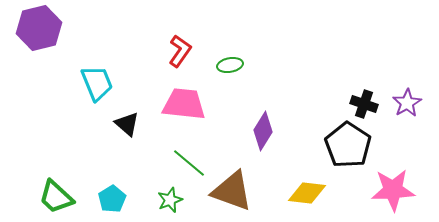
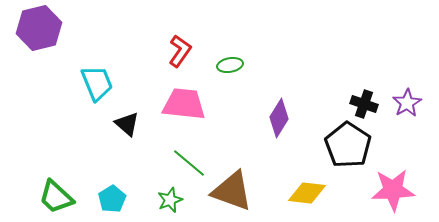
purple diamond: moved 16 px right, 13 px up
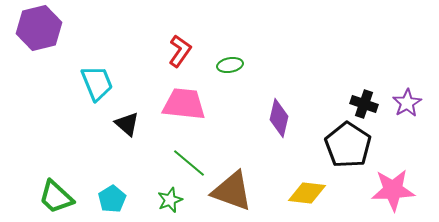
purple diamond: rotated 18 degrees counterclockwise
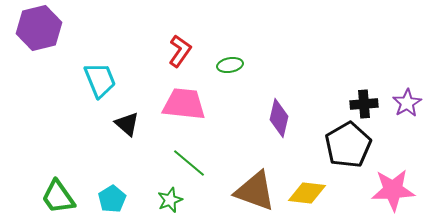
cyan trapezoid: moved 3 px right, 3 px up
black cross: rotated 24 degrees counterclockwise
black pentagon: rotated 9 degrees clockwise
brown triangle: moved 23 px right
green trapezoid: moved 2 px right; rotated 12 degrees clockwise
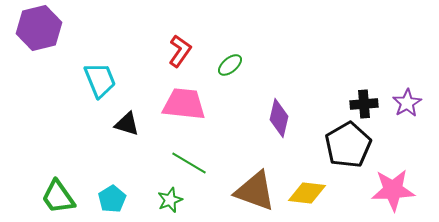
green ellipse: rotated 30 degrees counterclockwise
black triangle: rotated 24 degrees counterclockwise
green line: rotated 9 degrees counterclockwise
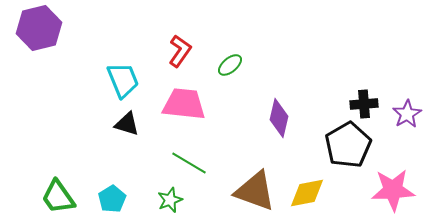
cyan trapezoid: moved 23 px right
purple star: moved 11 px down
yellow diamond: rotated 18 degrees counterclockwise
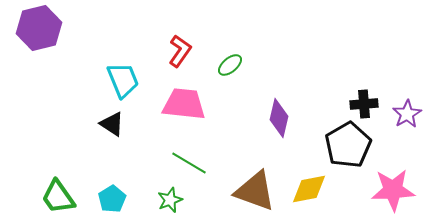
black triangle: moved 15 px left; rotated 16 degrees clockwise
yellow diamond: moved 2 px right, 4 px up
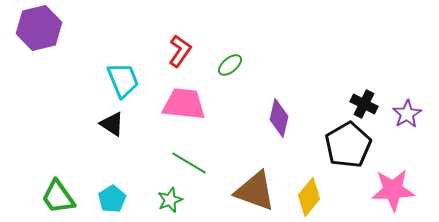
black cross: rotated 32 degrees clockwise
yellow diamond: moved 8 px down; rotated 39 degrees counterclockwise
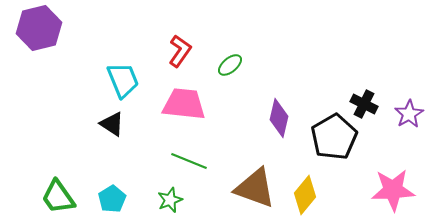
purple star: moved 2 px right
black pentagon: moved 14 px left, 8 px up
green line: moved 2 px up; rotated 9 degrees counterclockwise
brown triangle: moved 3 px up
yellow diamond: moved 4 px left, 2 px up
